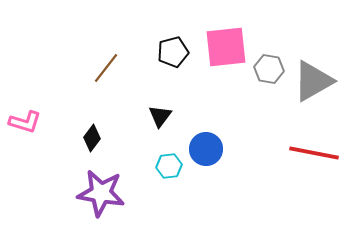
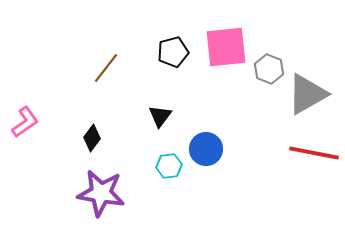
gray hexagon: rotated 12 degrees clockwise
gray triangle: moved 6 px left, 13 px down
pink L-shape: rotated 52 degrees counterclockwise
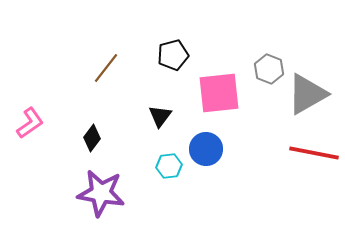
pink square: moved 7 px left, 46 px down
black pentagon: moved 3 px down
pink L-shape: moved 5 px right, 1 px down
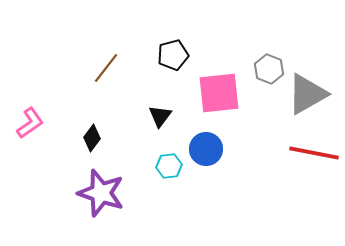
purple star: rotated 9 degrees clockwise
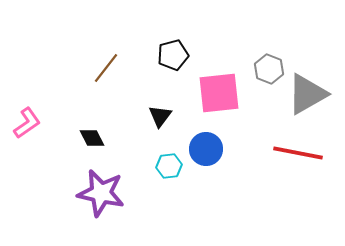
pink L-shape: moved 3 px left
black diamond: rotated 64 degrees counterclockwise
red line: moved 16 px left
purple star: rotated 6 degrees counterclockwise
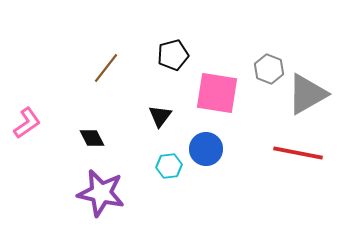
pink square: moved 2 px left; rotated 15 degrees clockwise
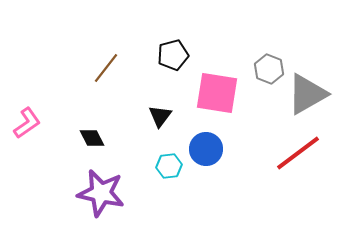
red line: rotated 48 degrees counterclockwise
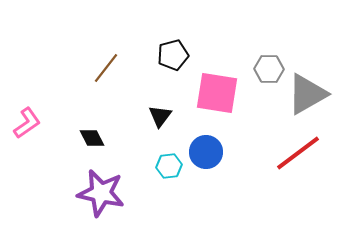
gray hexagon: rotated 20 degrees counterclockwise
blue circle: moved 3 px down
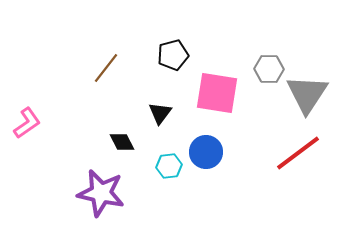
gray triangle: rotated 27 degrees counterclockwise
black triangle: moved 3 px up
black diamond: moved 30 px right, 4 px down
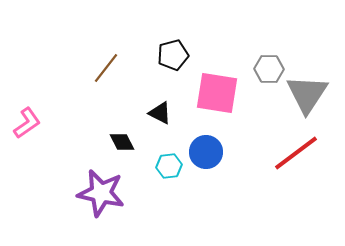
black triangle: rotated 40 degrees counterclockwise
red line: moved 2 px left
